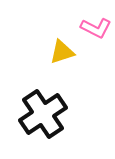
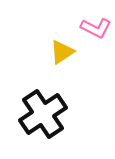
yellow triangle: rotated 16 degrees counterclockwise
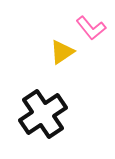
pink L-shape: moved 5 px left; rotated 24 degrees clockwise
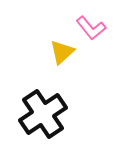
yellow triangle: rotated 8 degrees counterclockwise
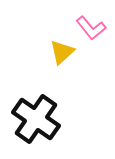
black cross: moved 7 px left, 5 px down; rotated 21 degrees counterclockwise
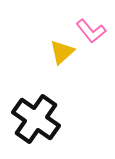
pink L-shape: moved 3 px down
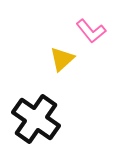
yellow triangle: moved 7 px down
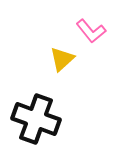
black cross: rotated 15 degrees counterclockwise
